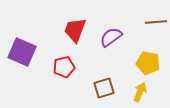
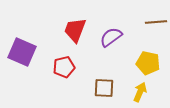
brown square: rotated 20 degrees clockwise
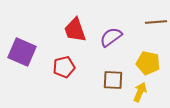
red trapezoid: rotated 40 degrees counterclockwise
brown square: moved 9 px right, 8 px up
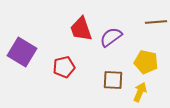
red trapezoid: moved 6 px right, 1 px up
purple square: rotated 8 degrees clockwise
yellow pentagon: moved 2 px left, 1 px up
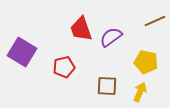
brown line: moved 1 px left, 1 px up; rotated 20 degrees counterclockwise
brown square: moved 6 px left, 6 px down
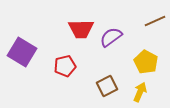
red trapezoid: rotated 72 degrees counterclockwise
yellow pentagon: rotated 15 degrees clockwise
red pentagon: moved 1 px right, 1 px up
brown square: rotated 30 degrees counterclockwise
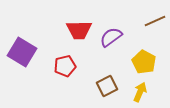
red trapezoid: moved 2 px left, 1 px down
yellow pentagon: moved 2 px left
